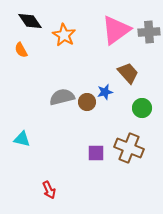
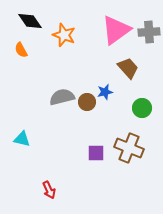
orange star: rotated 10 degrees counterclockwise
brown trapezoid: moved 5 px up
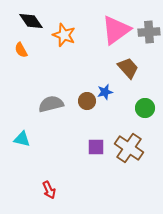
black diamond: moved 1 px right
gray semicircle: moved 11 px left, 7 px down
brown circle: moved 1 px up
green circle: moved 3 px right
brown cross: rotated 12 degrees clockwise
purple square: moved 6 px up
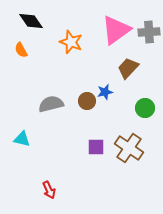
orange star: moved 7 px right, 7 px down
brown trapezoid: rotated 95 degrees counterclockwise
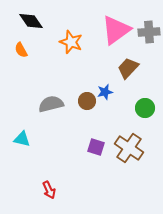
purple square: rotated 18 degrees clockwise
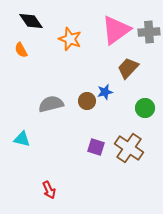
orange star: moved 1 px left, 3 px up
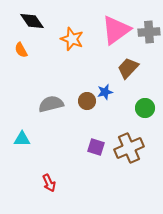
black diamond: moved 1 px right
orange star: moved 2 px right
cyan triangle: rotated 12 degrees counterclockwise
brown cross: rotated 32 degrees clockwise
red arrow: moved 7 px up
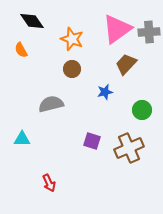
pink triangle: moved 1 px right, 1 px up
brown trapezoid: moved 2 px left, 4 px up
brown circle: moved 15 px left, 32 px up
green circle: moved 3 px left, 2 px down
purple square: moved 4 px left, 6 px up
